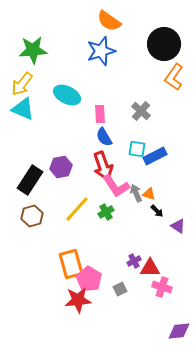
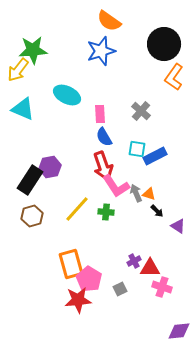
yellow arrow: moved 4 px left, 14 px up
purple hexagon: moved 11 px left
green cross: rotated 35 degrees clockwise
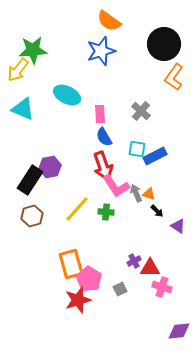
red star: rotated 12 degrees counterclockwise
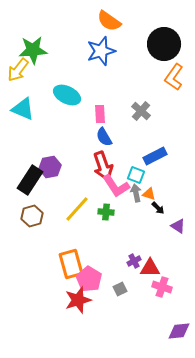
cyan square: moved 1 px left, 26 px down; rotated 12 degrees clockwise
gray arrow: rotated 12 degrees clockwise
black arrow: moved 1 px right, 3 px up
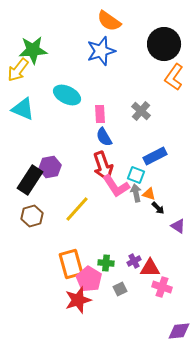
green cross: moved 51 px down
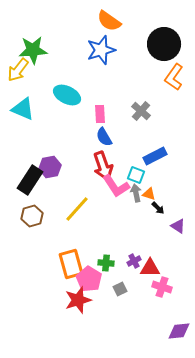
blue star: moved 1 px up
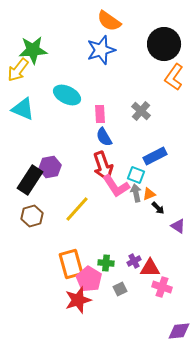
orange triangle: rotated 40 degrees counterclockwise
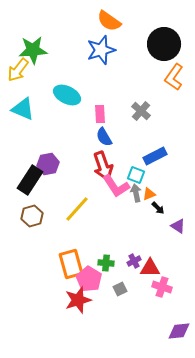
purple hexagon: moved 2 px left, 3 px up
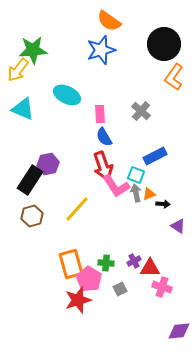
black arrow: moved 5 px right, 4 px up; rotated 40 degrees counterclockwise
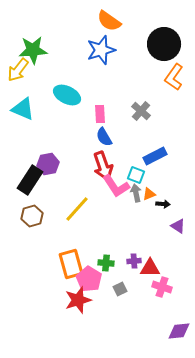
purple cross: rotated 24 degrees clockwise
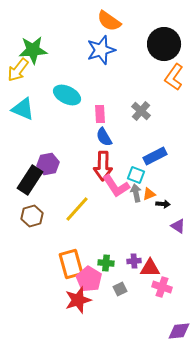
red arrow: rotated 20 degrees clockwise
